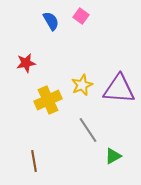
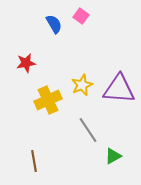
blue semicircle: moved 3 px right, 3 px down
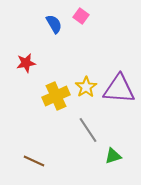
yellow star: moved 4 px right, 2 px down; rotated 10 degrees counterclockwise
yellow cross: moved 8 px right, 4 px up
green triangle: rotated 12 degrees clockwise
brown line: rotated 55 degrees counterclockwise
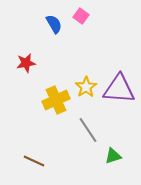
yellow cross: moved 4 px down
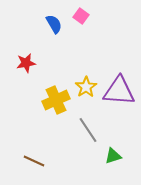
purple triangle: moved 2 px down
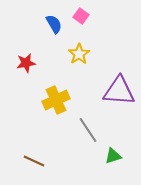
yellow star: moved 7 px left, 33 px up
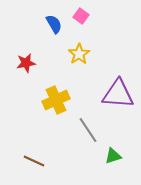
purple triangle: moved 1 px left, 3 px down
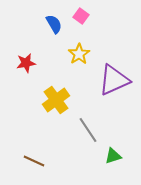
purple triangle: moved 4 px left, 14 px up; rotated 28 degrees counterclockwise
yellow cross: rotated 12 degrees counterclockwise
